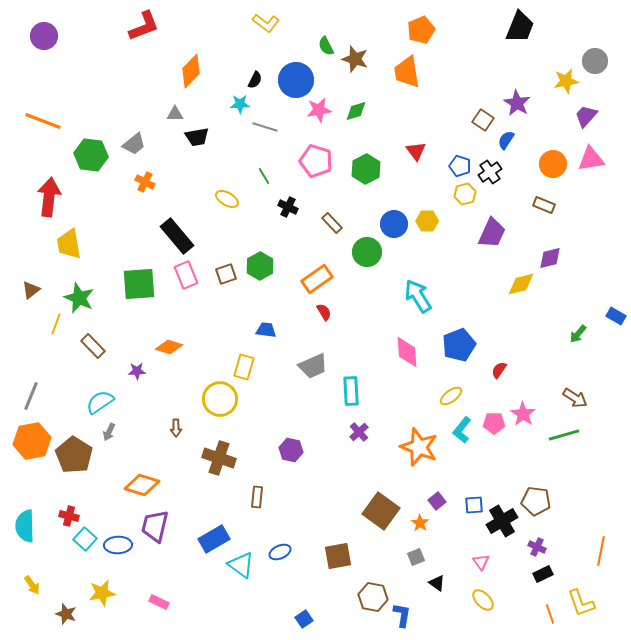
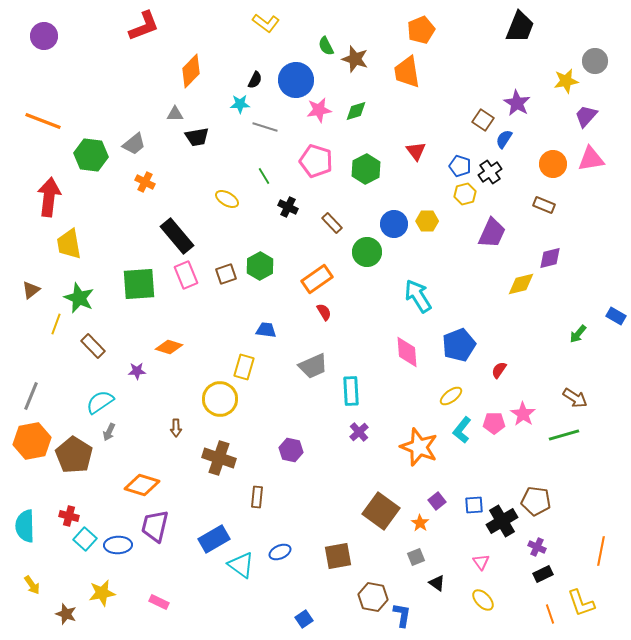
blue semicircle at (506, 140): moved 2 px left, 1 px up
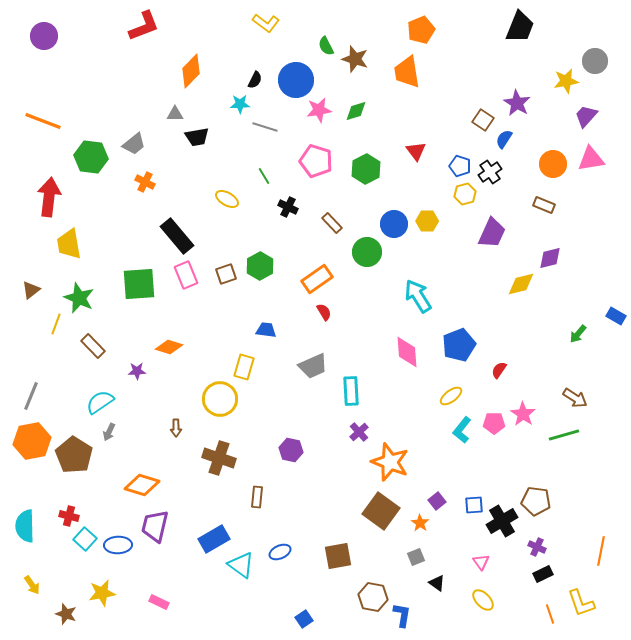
green hexagon at (91, 155): moved 2 px down
orange star at (419, 447): moved 29 px left, 15 px down
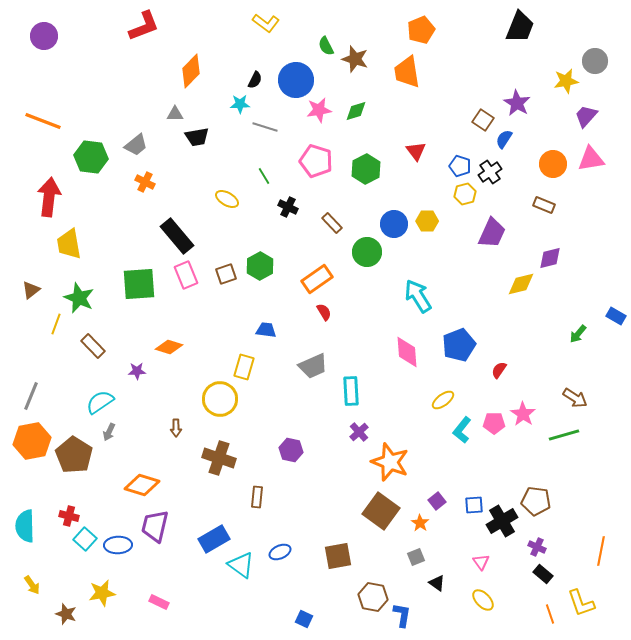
gray trapezoid at (134, 144): moved 2 px right, 1 px down
yellow ellipse at (451, 396): moved 8 px left, 4 px down
black rectangle at (543, 574): rotated 66 degrees clockwise
blue square at (304, 619): rotated 30 degrees counterclockwise
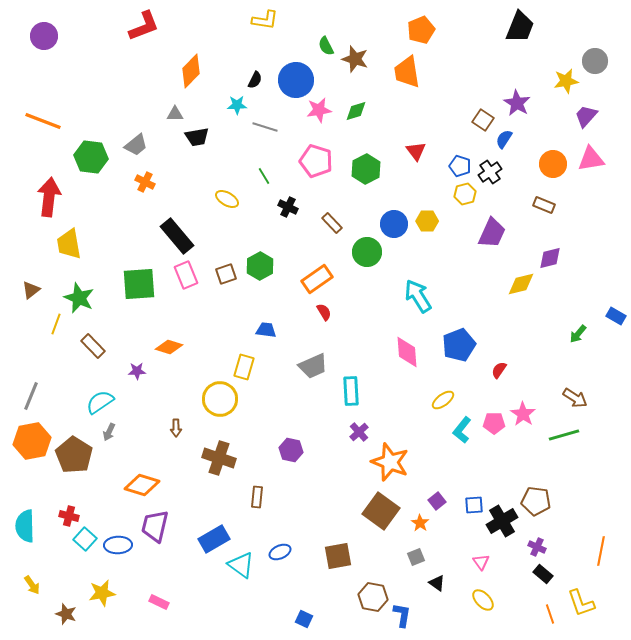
yellow L-shape at (266, 23): moved 1 px left, 3 px up; rotated 28 degrees counterclockwise
cyan star at (240, 104): moved 3 px left, 1 px down
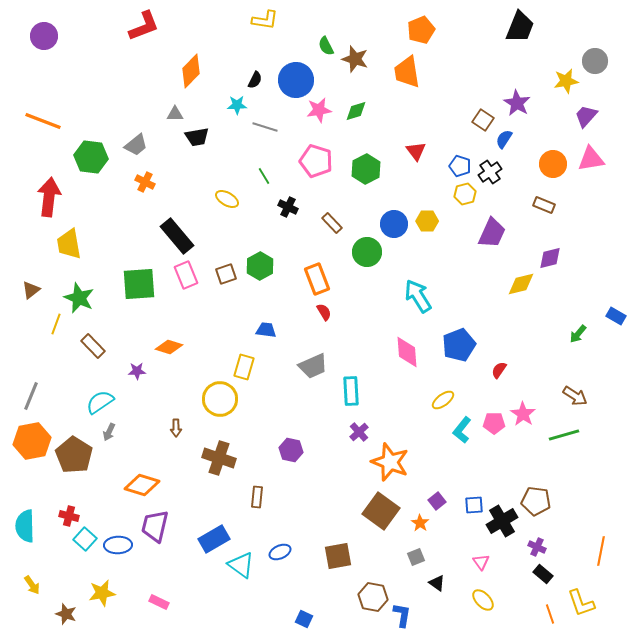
orange rectangle at (317, 279): rotated 76 degrees counterclockwise
brown arrow at (575, 398): moved 2 px up
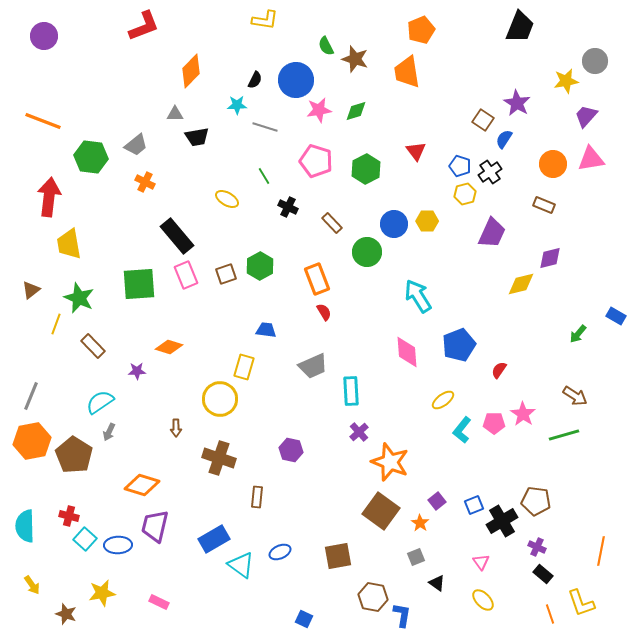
blue square at (474, 505): rotated 18 degrees counterclockwise
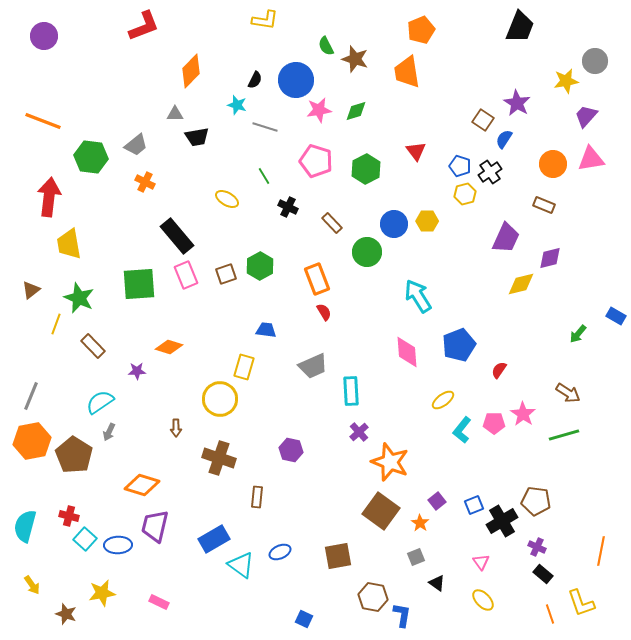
cyan star at (237, 105): rotated 18 degrees clockwise
purple trapezoid at (492, 233): moved 14 px right, 5 px down
brown arrow at (575, 396): moved 7 px left, 3 px up
cyan semicircle at (25, 526): rotated 16 degrees clockwise
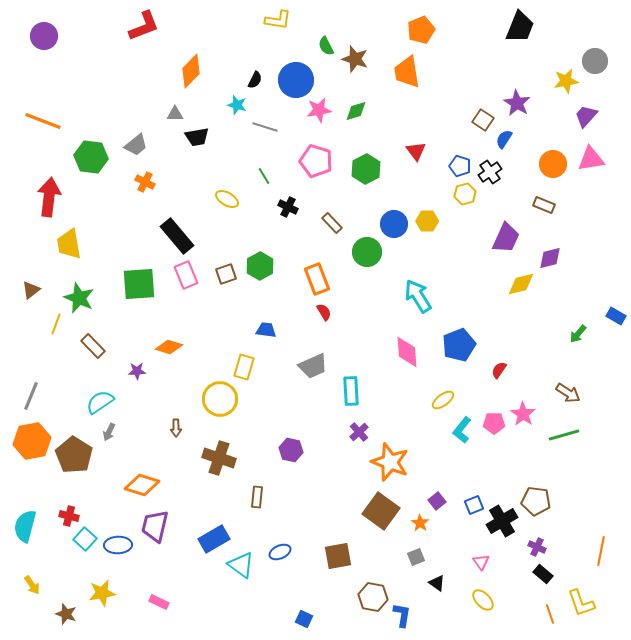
yellow L-shape at (265, 20): moved 13 px right
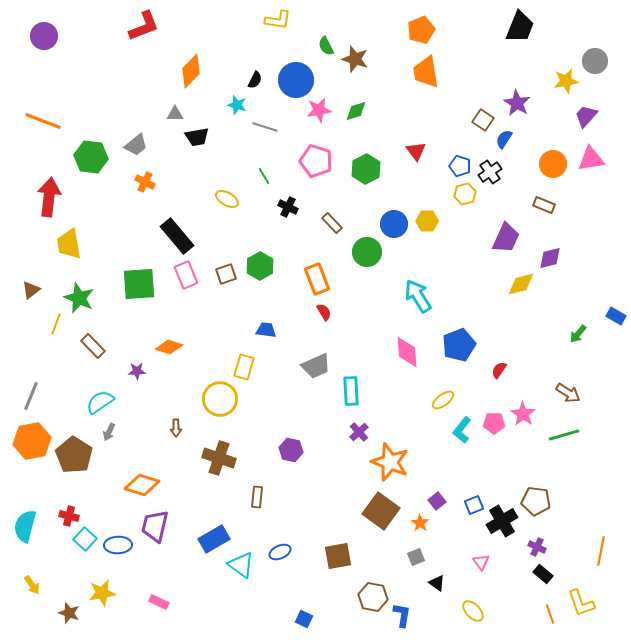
orange trapezoid at (407, 72): moved 19 px right
gray trapezoid at (313, 366): moved 3 px right
yellow ellipse at (483, 600): moved 10 px left, 11 px down
brown star at (66, 614): moved 3 px right, 1 px up
